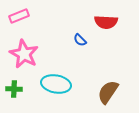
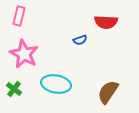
pink rectangle: rotated 54 degrees counterclockwise
blue semicircle: rotated 64 degrees counterclockwise
green cross: rotated 35 degrees clockwise
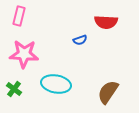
pink star: rotated 24 degrees counterclockwise
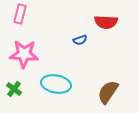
pink rectangle: moved 1 px right, 2 px up
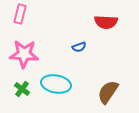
blue semicircle: moved 1 px left, 7 px down
green cross: moved 8 px right
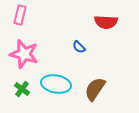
pink rectangle: moved 1 px down
blue semicircle: rotated 64 degrees clockwise
pink star: rotated 12 degrees clockwise
brown semicircle: moved 13 px left, 3 px up
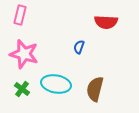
blue semicircle: rotated 64 degrees clockwise
brown semicircle: rotated 20 degrees counterclockwise
